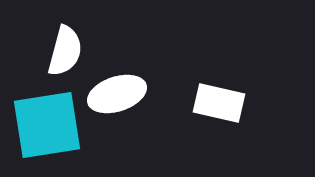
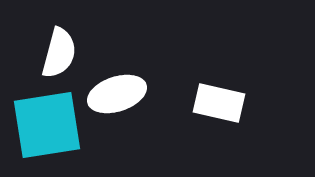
white semicircle: moved 6 px left, 2 px down
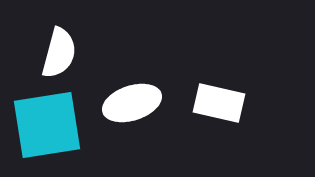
white ellipse: moved 15 px right, 9 px down
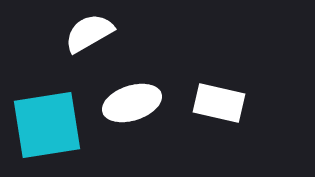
white semicircle: moved 30 px right, 20 px up; rotated 135 degrees counterclockwise
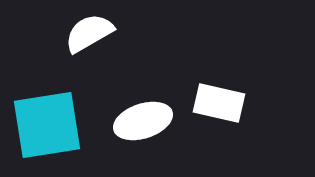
white ellipse: moved 11 px right, 18 px down
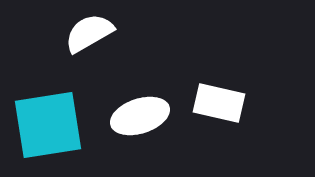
white ellipse: moved 3 px left, 5 px up
cyan square: moved 1 px right
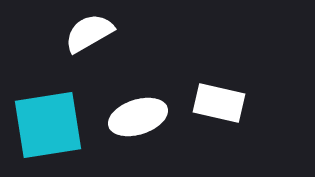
white ellipse: moved 2 px left, 1 px down
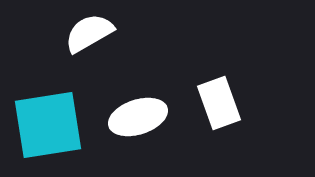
white rectangle: rotated 57 degrees clockwise
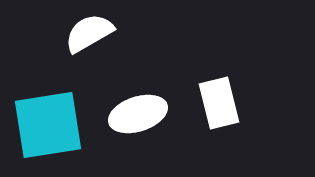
white rectangle: rotated 6 degrees clockwise
white ellipse: moved 3 px up
